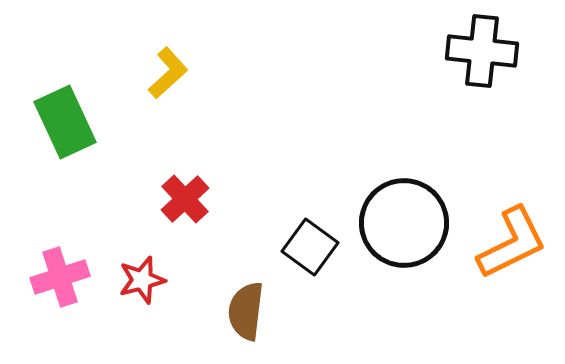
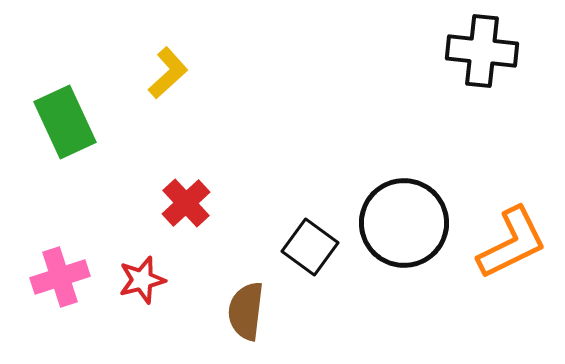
red cross: moved 1 px right, 4 px down
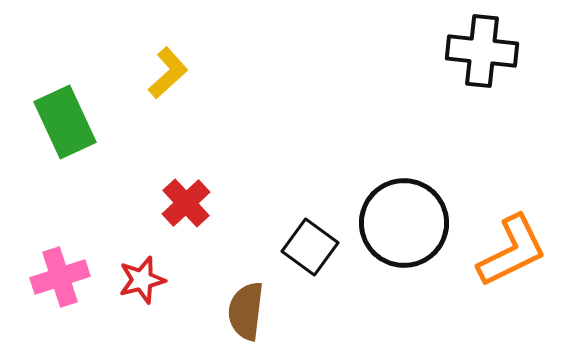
orange L-shape: moved 8 px down
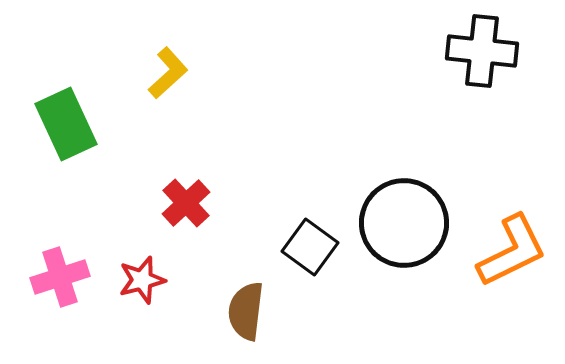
green rectangle: moved 1 px right, 2 px down
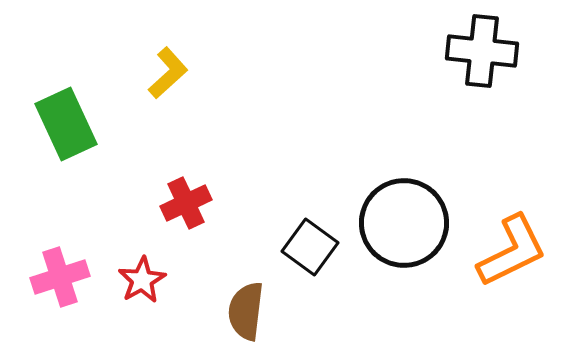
red cross: rotated 18 degrees clockwise
red star: rotated 15 degrees counterclockwise
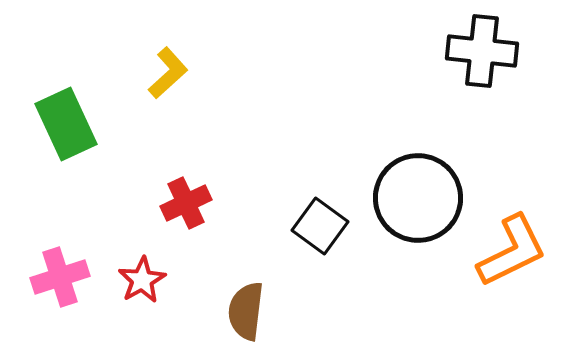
black circle: moved 14 px right, 25 px up
black square: moved 10 px right, 21 px up
